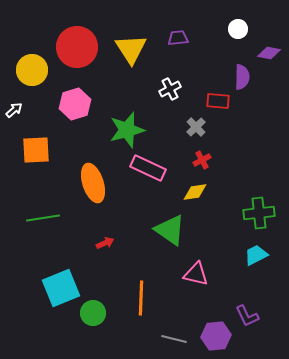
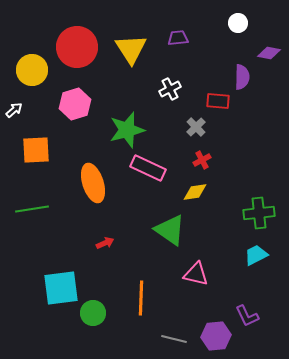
white circle: moved 6 px up
green line: moved 11 px left, 9 px up
cyan square: rotated 15 degrees clockwise
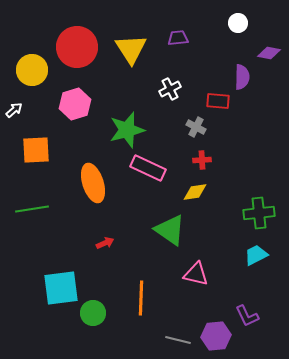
gray cross: rotated 18 degrees counterclockwise
red cross: rotated 24 degrees clockwise
gray line: moved 4 px right, 1 px down
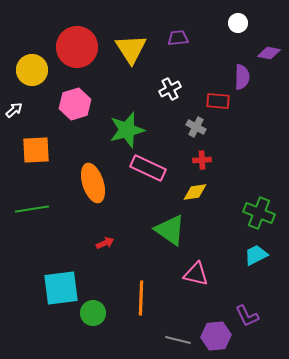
green cross: rotated 28 degrees clockwise
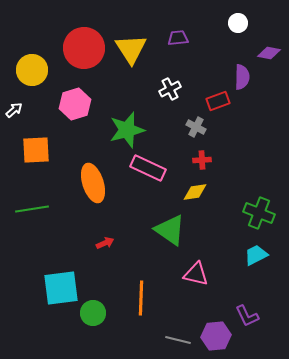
red circle: moved 7 px right, 1 px down
red rectangle: rotated 25 degrees counterclockwise
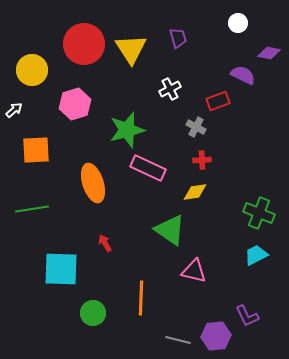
purple trapezoid: rotated 80 degrees clockwise
red circle: moved 4 px up
purple semicircle: moved 1 px right, 2 px up; rotated 65 degrees counterclockwise
red arrow: rotated 96 degrees counterclockwise
pink triangle: moved 2 px left, 3 px up
cyan square: moved 19 px up; rotated 9 degrees clockwise
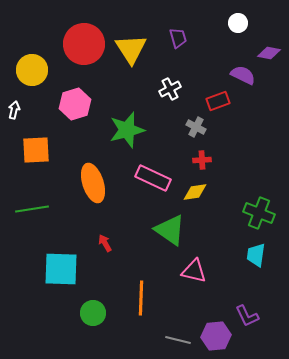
white arrow: rotated 36 degrees counterclockwise
pink rectangle: moved 5 px right, 10 px down
cyan trapezoid: rotated 55 degrees counterclockwise
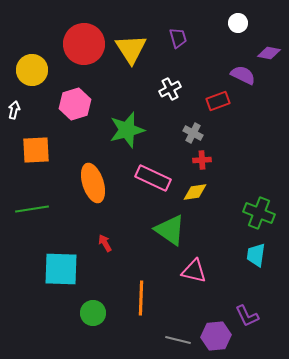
gray cross: moved 3 px left, 6 px down
